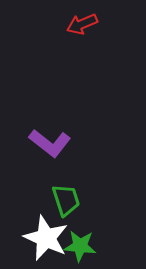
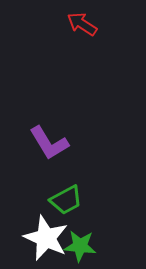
red arrow: rotated 56 degrees clockwise
purple L-shape: moved 1 px left; rotated 21 degrees clockwise
green trapezoid: rotated 80 degrees clockwise
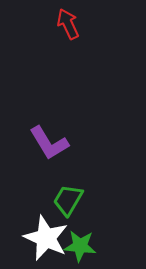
red arrow: moved 14 px left; rotated 32 degrees clockwise
green trapezoid: moved 2 px right; rotated 148 degrees clockwise
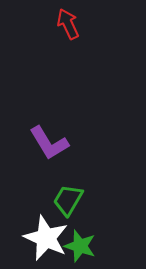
green star: rotated 12 degrees clockwise
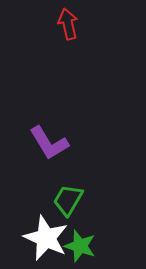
red arrow: rotated 12 degrees clockwise
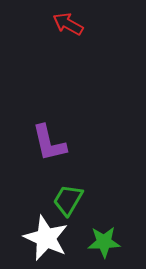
red arrow: rotated 48 degrees counterclockwise
purple L-shape: rotated 18 degrees clockwise
green star: moved 24 px right, 4 px up; rotated 20 degrees counterclockwise
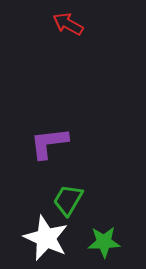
purple L-shape: rotated 96 degrees clockwise
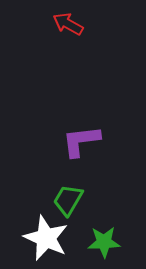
purple L-shape: moved 32 px right, 2 px up
